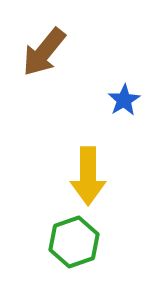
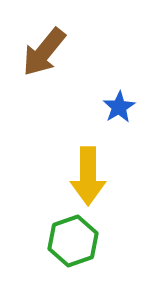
blue star: moved 5 px left, 7 px down
green hexagon: moved 1 px left, 1 px up
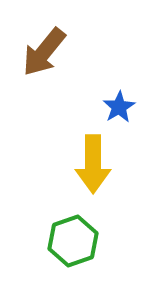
yellow arrow: moved 5 px right, 12 px up
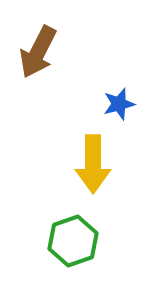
brown arrow: moved 6 px left; rotated 12 degrees counterclockwise
blue star: moved 3 px up; rotated 16 degrees clockwise
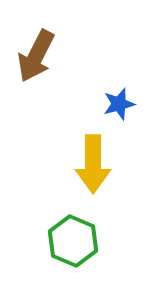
brown arrow: moved 2 px left, 4 px down
green hexagon: rotated 18 degrees counterclockwise
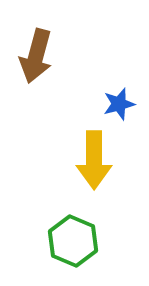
brown arrow: rotated 12 degrees counterclockwise
yellow arrow: moved 1 px right, 4 px up
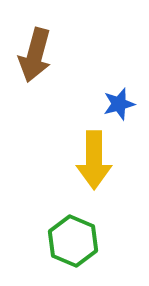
brown arrow: moved 1 px left, 1 px up
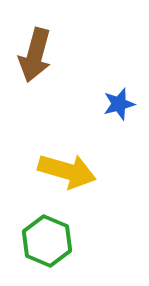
yellow arrow: moved 27 px left, 11 px down; rotated 74 degrees counterclockwise
green hexagon: moved 26 px left
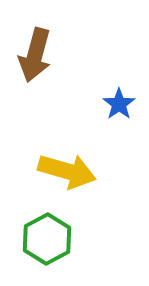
blue star: rotated 20 degrees counterclockwise
green hexagon: moved 2 px up; rotated 9 degrees clockwise
